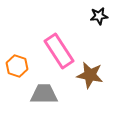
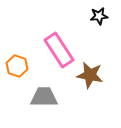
pink rectangle: moved 1 px up
gray trapezoid: moved 3 px down
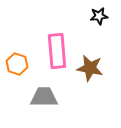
pink rectangle: moved 2 px left, 1 px down; rotated 28 degrees clockwise
orange hexagon: moved 2 px up
brown star: moved 7 px up
